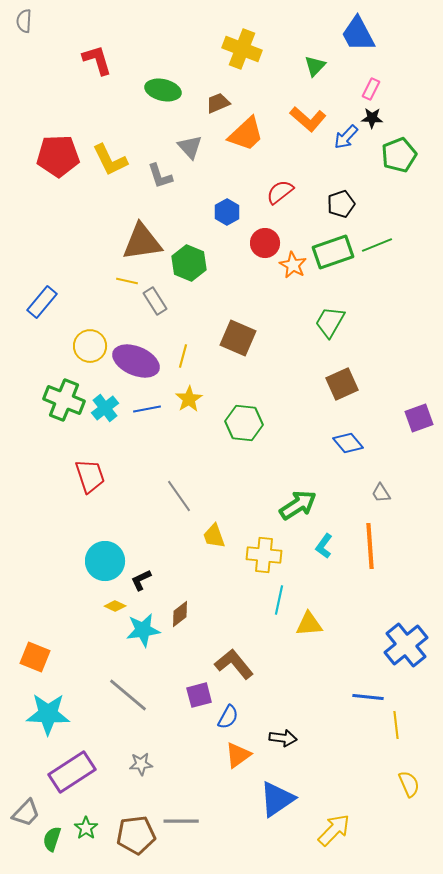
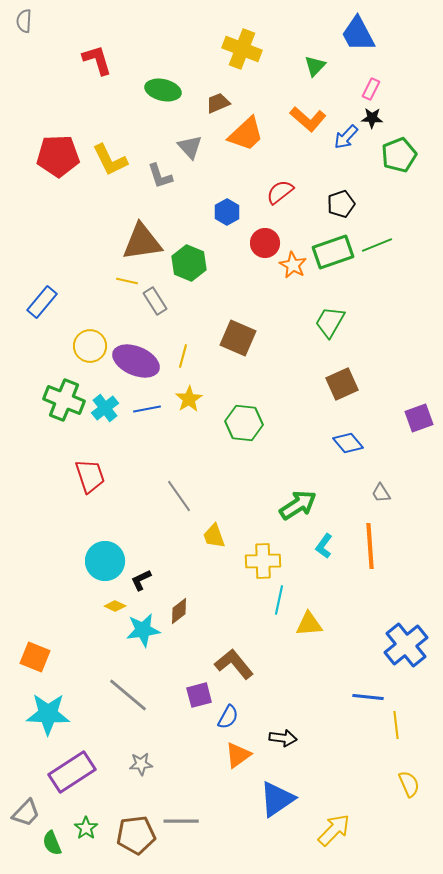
yellow cross at (264, 555): moved 1 px left, 6 px down; rotated 8 degrees counterclockwise
brown diamond at (180, 614): moved 1 px left, 3 px up
green semicircle at (52, 839): moved 4 px down; rotated 40 degrees counterclockwise
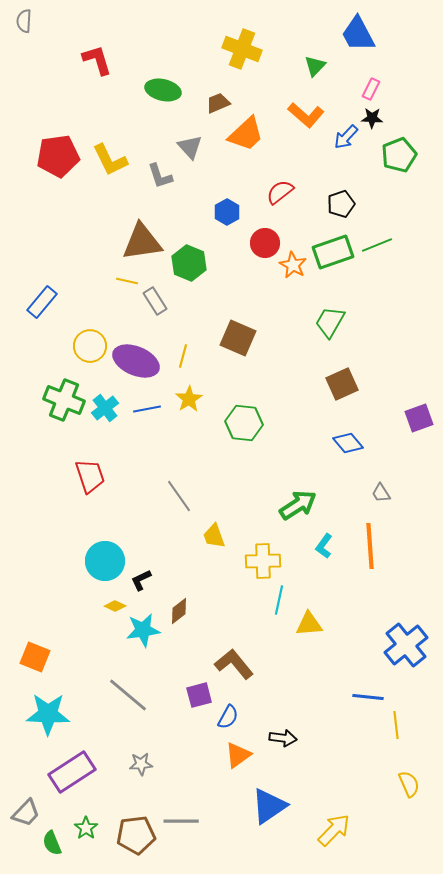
orange L-shape at (308, 119): moved 2 px left, 4 px up
red pentagon at (58, 156): rotated 6 degrees counterclockwise
blue triangle at (277, 799): moved 8 px left, 7 px down
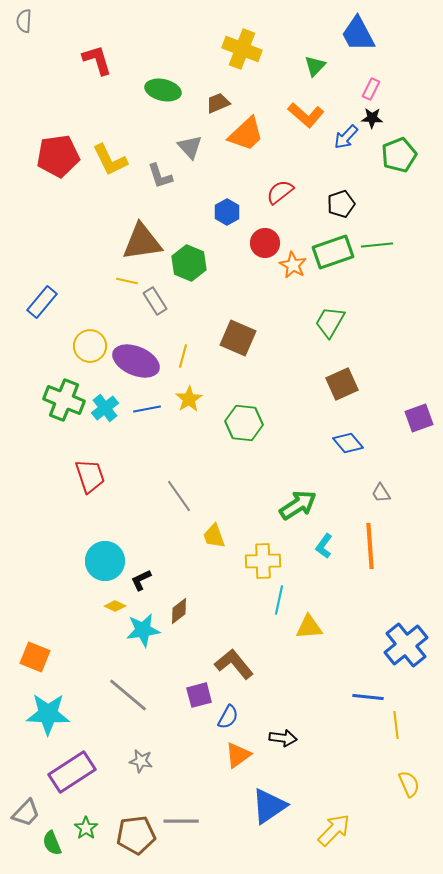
green line at (377, 245): rotated 16 degrees clockwise
yellow triangle at (309, 624): moved 3 px down
gray star at (141, 764): moved 3 px up; rotated 15 degrees clockwise
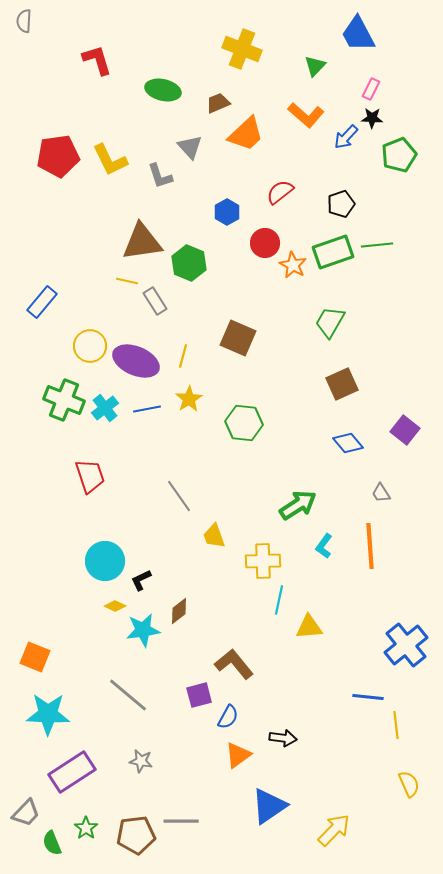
purple square at (419, 418): moved 14 px left, 12 px down; rotated 32 degrees counterclockwise
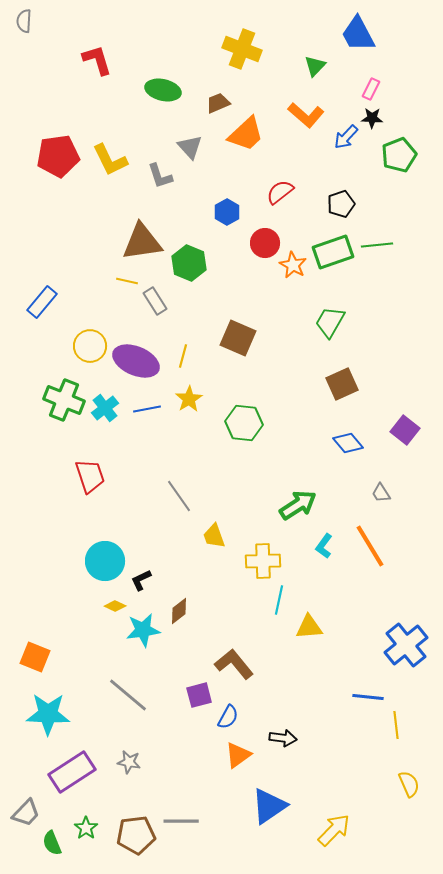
orange line at (370, 546): rotated 27 degrees counterclockwise
gray star at (141, 761): moved 12 px left, 1 px down
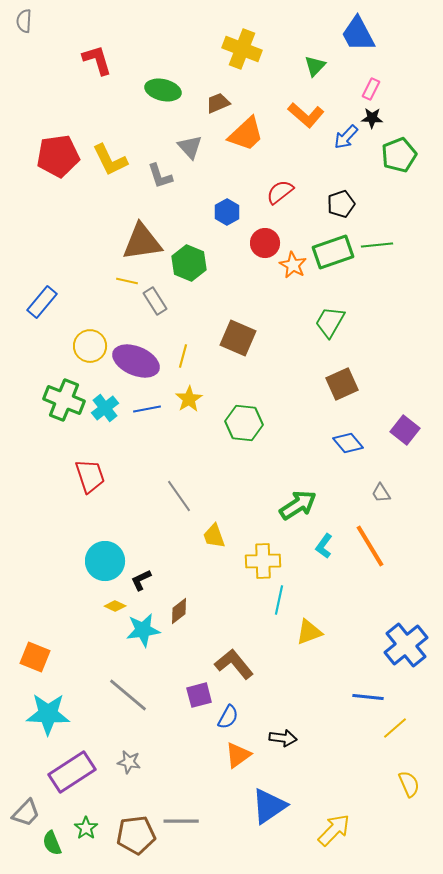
yellow triangle at (309, 627): moved 5 px down; rotated 16 degrees counterclockwise
yellow line at (396, 725): moved 1 px left, 3 px down; rotated 56 degrees clockwise
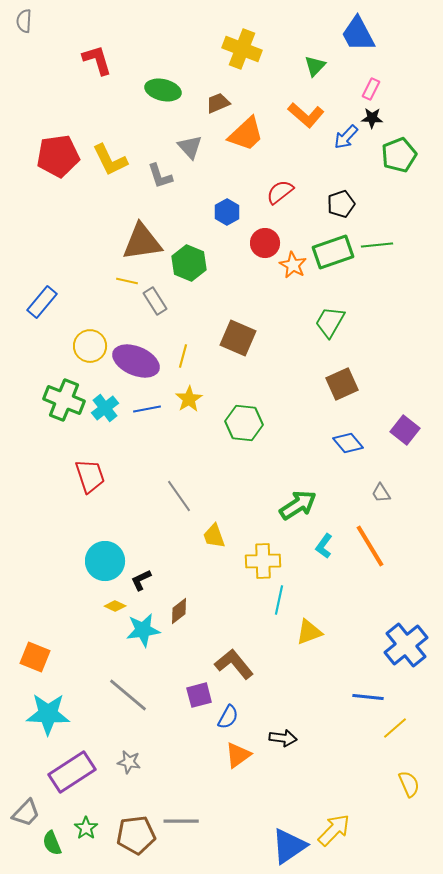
blue triangle at (269, 806): moved 20 px right, 40 px down
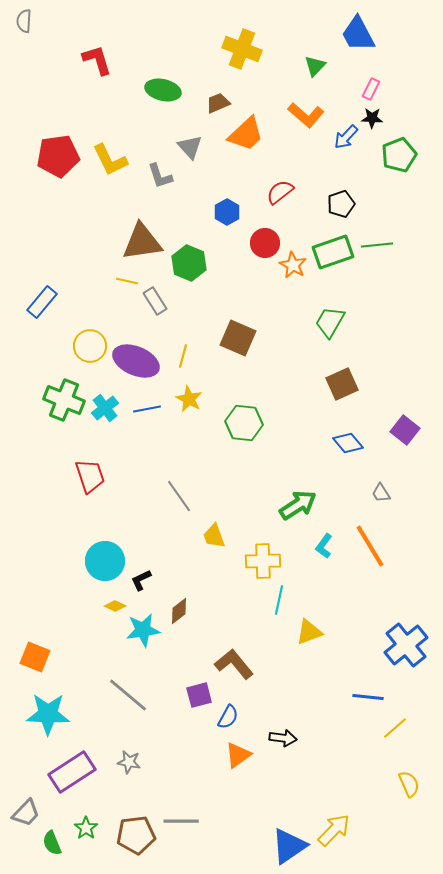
yellow star at (189, 399): rotated 12 degrees counterclockwise
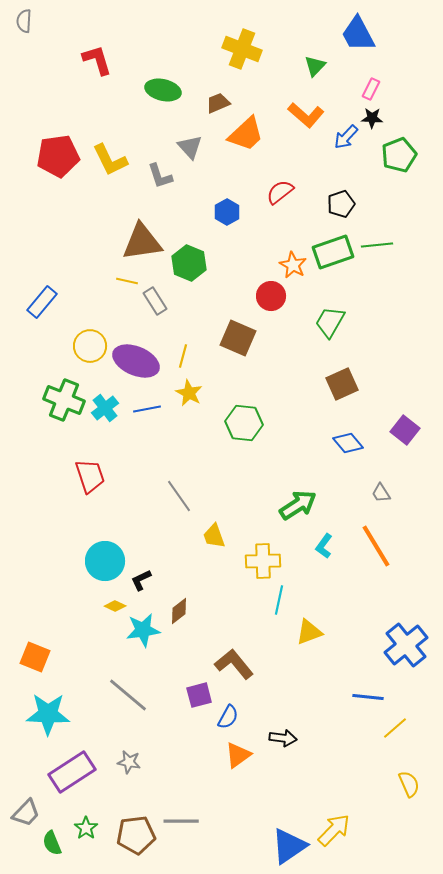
red circle at (265, 243): moved 6 px right, 53 px down
yellow star at (189, 399): moved 6 px up
orange line at (370, 546): moved 6 px right
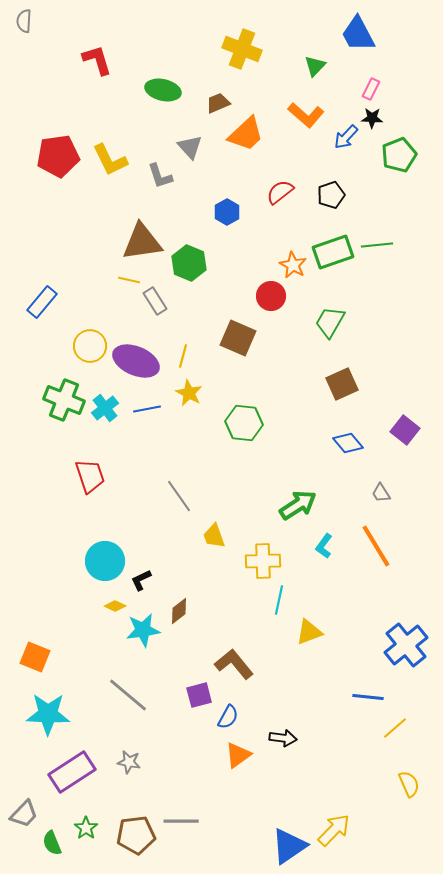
black pentagon at (341, 204): moved 10 px left, 9 px up
yellow line at (127, 281): moved 2 px right, 1 px up
gray trapezoid at (26, 813): moved 2 px left, 1 px down
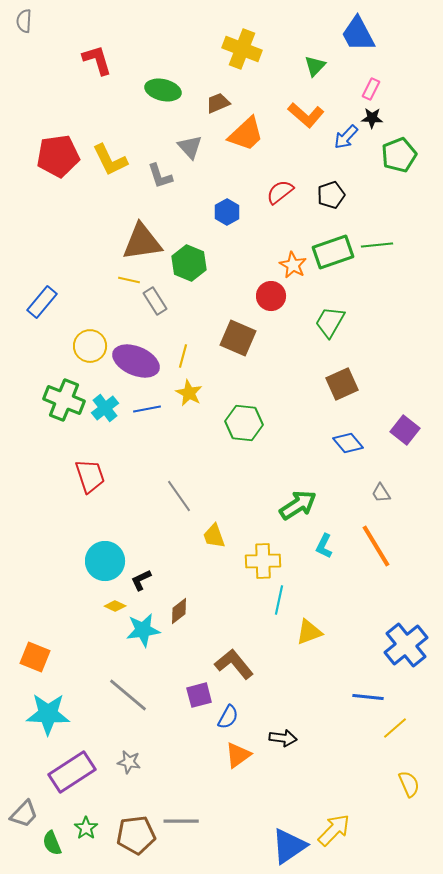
cyan L-shape at (324, 546): rotated 10 degrees counterclockwise
